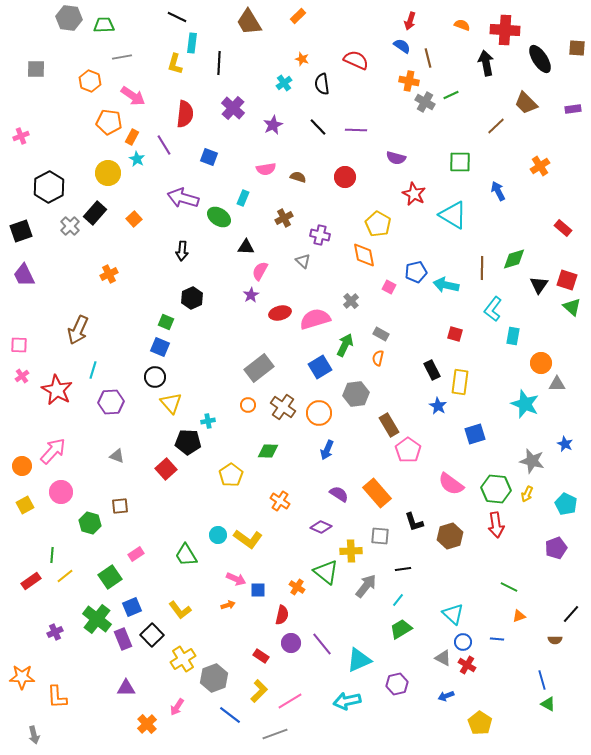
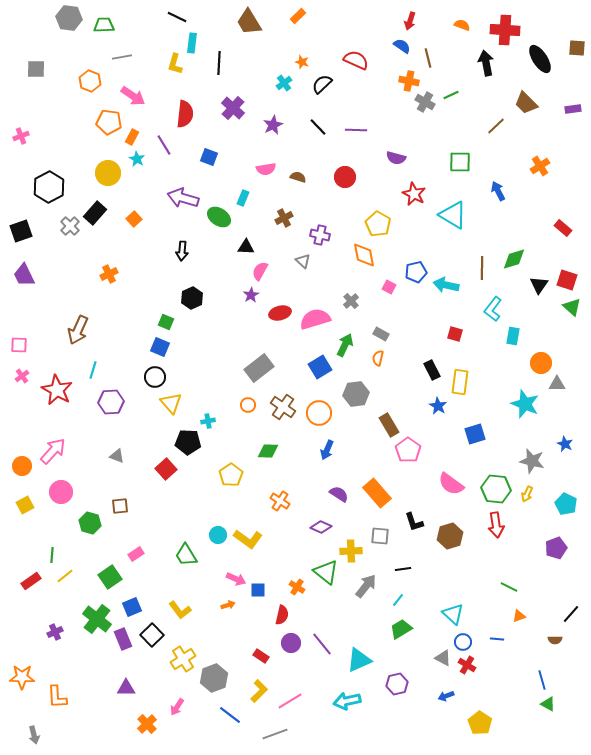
orange star at (302, 59): moved 3 px down
black semicircle at (322, 84): rotated 55 degrees clockwise
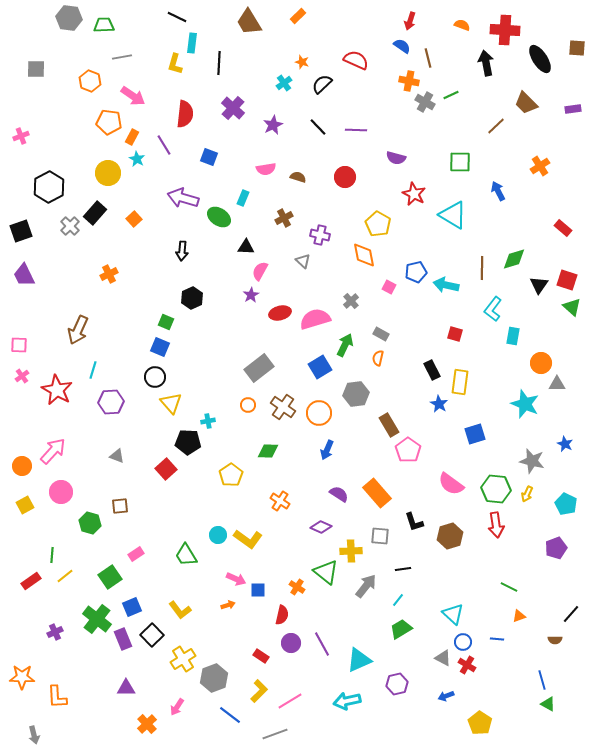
blue star at (438, 406): moved 1 px right, 2 px up
purple line at (322, 644): rotated 10 degrees clockwise
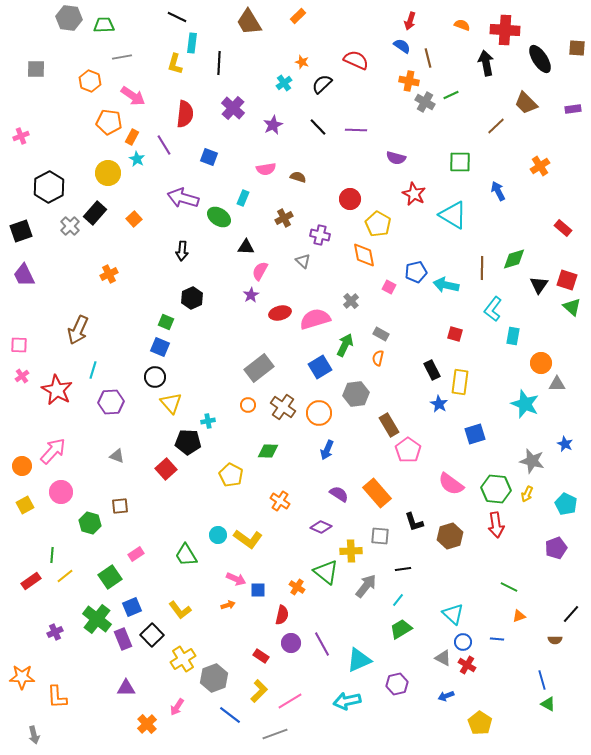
red circle at (345, 177): moved 5 px right, 22 px down
yellow pentagon at (231, 475): rotated 10 degrees counterclockwise
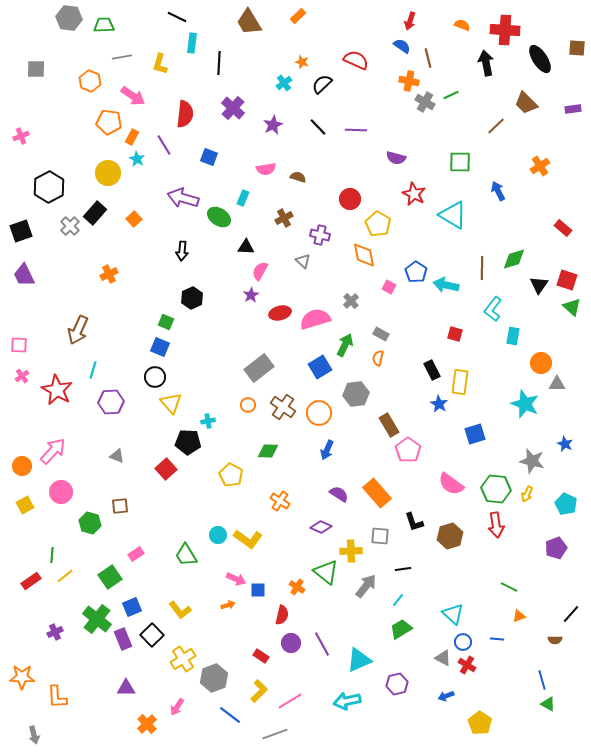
yellow L-shape at (175, 64): moved 15 px left
blue pentagon at (416, 272): rotated 25 degrees counterclockwise
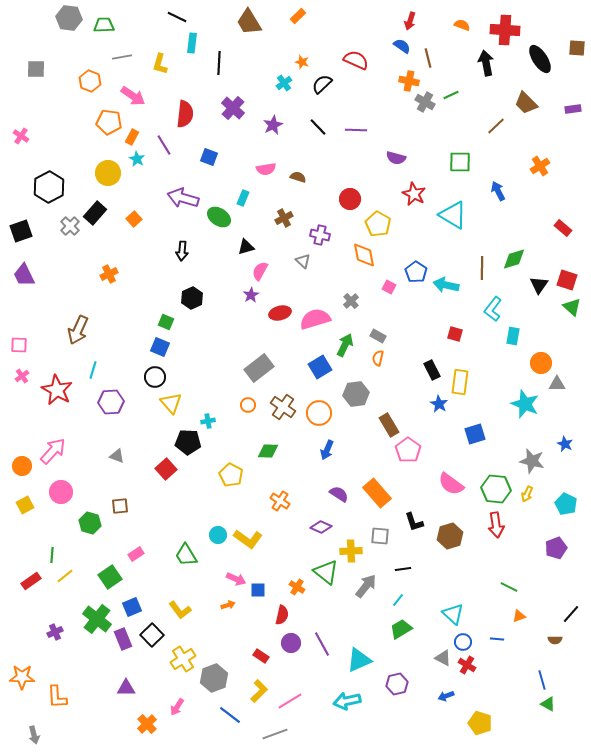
pink cross at (21, 136): rotated 35 degrees counterclockwise
black triangle at (246, 247): rotated 18 degrees counterclockwise
gray rectangle at (381, 334): moved 3 px left, 2 px down
yellow pentagon at (480, 723): rotated 15 degrees counterclockwise
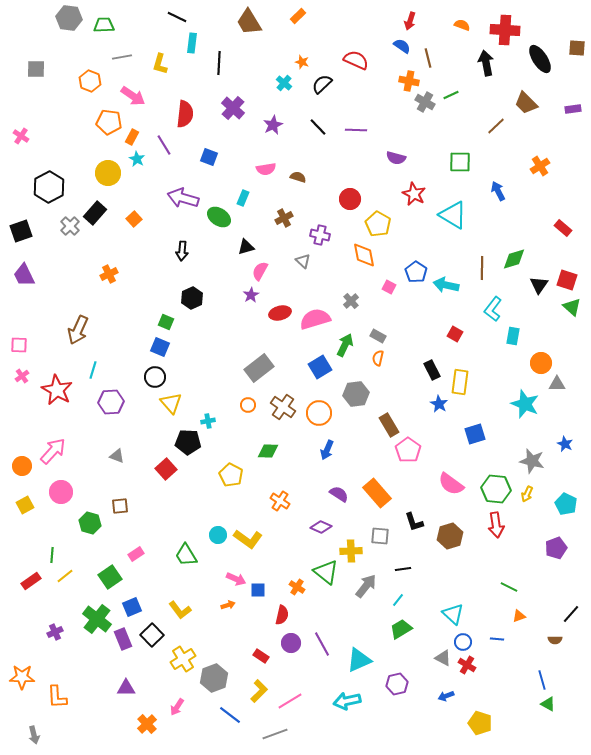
cyan cross at (284, 83): rotated 14 degrees counterclockwise
red square at (455, 334): rotated 14 degrees clockwise
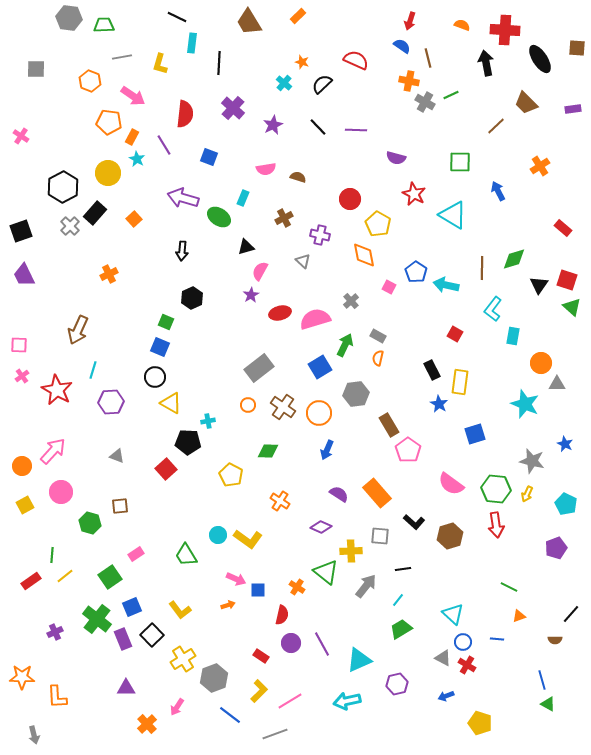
black hexagon at (49, 187): moved 14 px right
yellow triangle at (171, 403): rotated 20 degrees counterclockwise
black L-shape at (414, 522): rotated 30 degrees counterclockwise
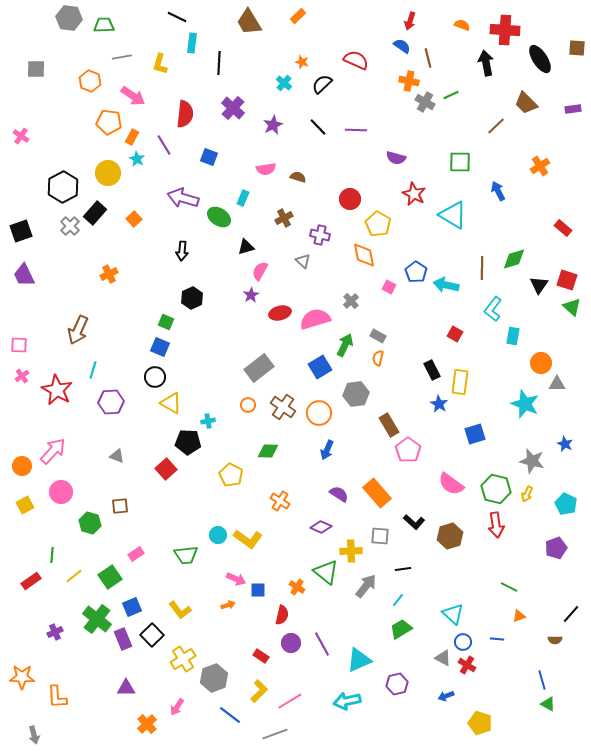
green hexagon at (496, 489): rotated 8 degrees clockwise
green trapezoid at (186, 555): rotated 65 degrees counterclockwise
yellow line at (65, 576): moved 9 px right
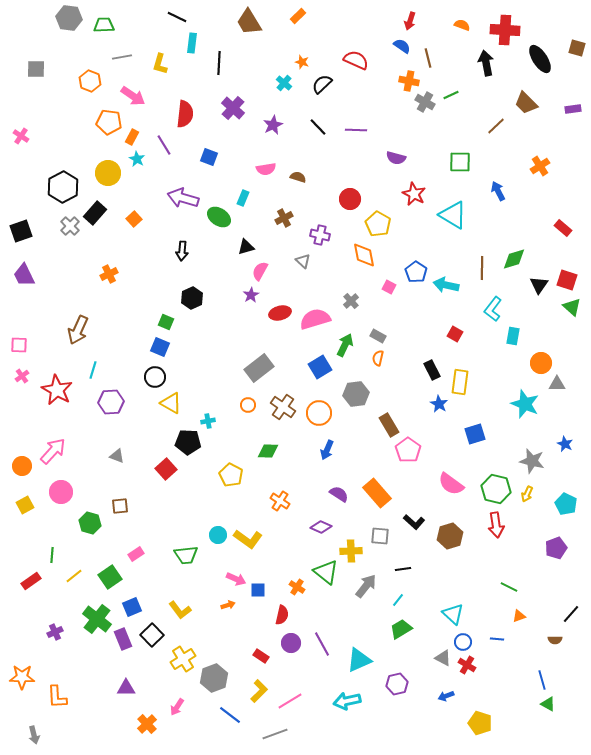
brown square at (577, 48): rotated 12 degrees clockwise
